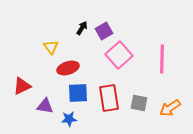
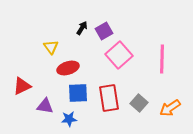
gray square: rotated 30 degrees clockwise
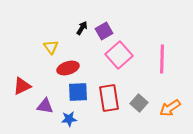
blue square: moved 1 px up
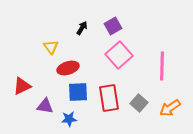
purple square: moved 9 px right, 5 px up
pink line: moved 7 px down
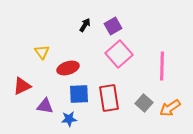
black arrow: moved 3 px right, 3 px up
yellow triangle: moved 9 px left, 5 px down
pink square: moved 1 px up
blue square: moved 1 px right, 2 px down
gray square: moved 5 px right
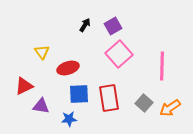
red triangle: moved 2 px right
purple triangle: moved 4 px left
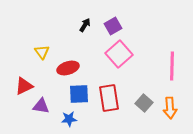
pink line: moved 10 px right
orange arrow: rotated 60 degrees counterclockwise
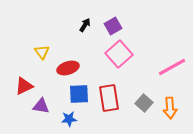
pink line: moved 1 px down; rotated 60 degrees clockwise
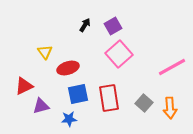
yellow triangle: moved 3 px right
blue square: moved 1 px left; rotated 10 degrees counterclockwise
purple triangle: rotated 24 degrees counterclockwise
